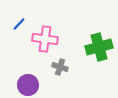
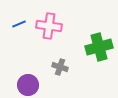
blue line: rotated 24 degrees clockwise
pink cross: moved 4 px right, 13 px up
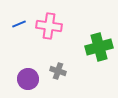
gray cross: moved 2 px left, 4 px down
purple circle: moved 6 px up
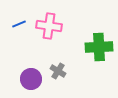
green cross: rotated 12 degrees clockwise
gray cross: rotated 14 degrees clockwise
purple circle: moved 3 px right
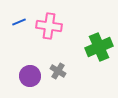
blue line: moved 2 px up
green cross: rotated 20 degrees counterclockwise
purple circle: moved 1 px left, 3 px up
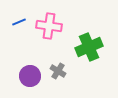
green cross: moved 10 px left
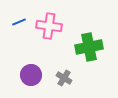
green cross: rotated 12 degrees clockwise
gray cross: moved 6 px right, 7 px down
purple circle: moved 1 px right, 1 px up
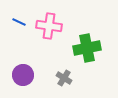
blue line: rotated 48 degrees clockwise
green cross: moved 2 px left, 1 px down
purple circle: moved 8 px left
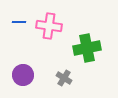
blue line: rotated 24 degrees counterclockwise
